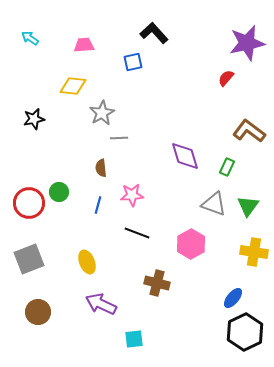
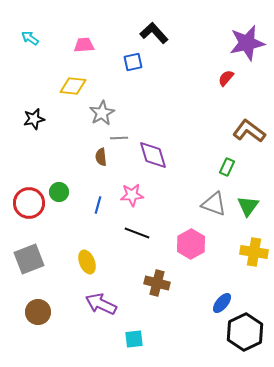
purple diamond: moved 32 px left, 1 px up
brown semicircle: moved 11 px up
blue ellipse: moved 11 px left, 5 px down
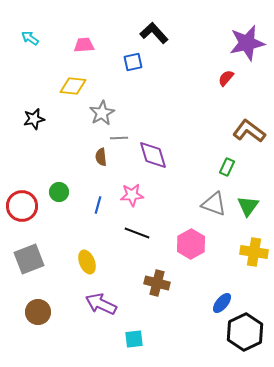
red circle: moved 7 px left, 3 px down
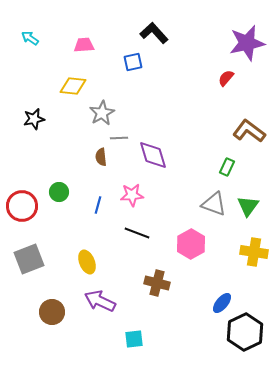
purple arrow: moved 1 px left, 3 px up
brown circle: moved 14 px right
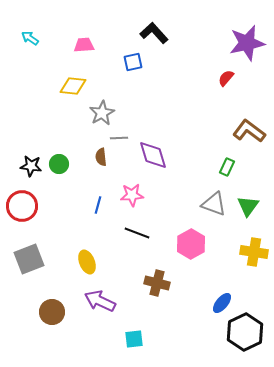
black star: moved 3 px left, 47 px down; rotated 20 degrees clockwise
green circle: moved 28 px up
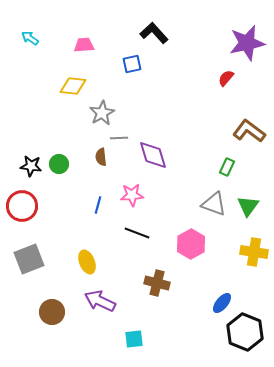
blue square: moved 1 px left, 2 px down
black hexagon: rotated 12 degrees counterclockwise
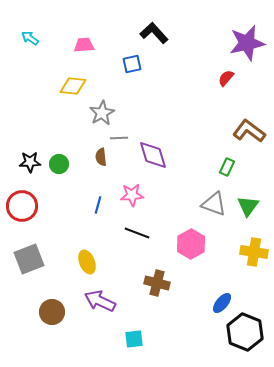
black star: moved 1 px left, 4 px up; rotated 10 degrees counterclockwise
